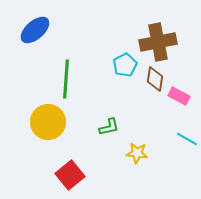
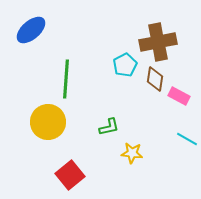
blue ellipse: moved 4 px left
yellow star: moved 5 px left
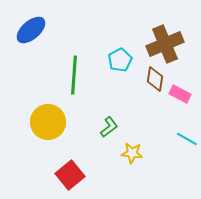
brown cross: moved 7 px right, 2 px down; rotated 12 degrees counterclockwise
cyan pentagon: moved 5 px left, 5 px up
green line: moved 8 px right, 4 px up
pink rectangle: moved 1 px right, 2 px up
green L-shape: rotated 25 degrees counterclockwise
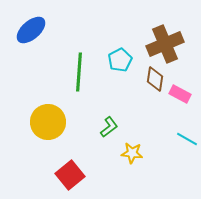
green line: moved 5 px right, 3 px up
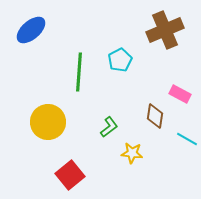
brown cross: moved 14 px up
brown diamond: moved 37 px down
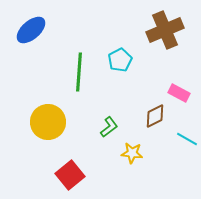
pink rectangle: moved 1 px left, 1 px up
brown diamond: rotated 55 degrees clockwise
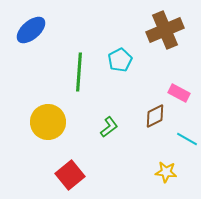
yellow star: moved 34 px right, 19 px down
